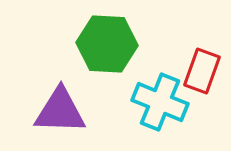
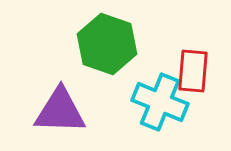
green hexagon: rotated 16 degrees clockwise
red rectangle: moved 9 px left; rotated 15 degrees counterclockwise
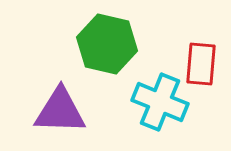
green hexagon: rotated 6 degrees counterclockwise
red rectangle: moved 8 px right, 7 px up
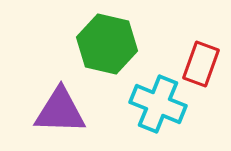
red rectangle: rotated 15 degrees clockwise
cyan cross: moved 2 px left, 2 px down
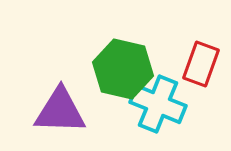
green hexagon: moved 16 px right, 25 px down
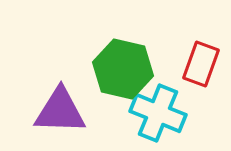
cyan cross: moved 9 px down
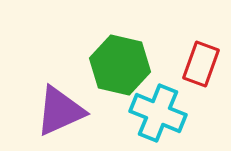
green hexagon: moved 3 px left, 4 px up
purple triangle: rotated 26 degrees counterclockwise
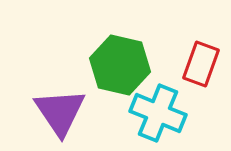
purple triangle: moved 1 px down; rotated 40 degrees counterclockwise
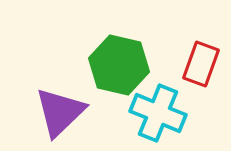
green hexagon: moved 1 px left
purple triangle: rotated 20 degrees clockwise
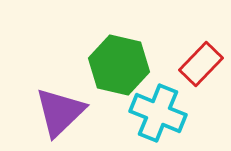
red rectangle: rotated 24 degrees clockwise
